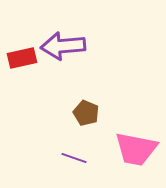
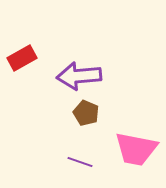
purple arrow: moved 16 px right, 30 px down
red rectangle: rotated 16 degrees counterclockwise
purple line: moved 6 px right, 4 px down
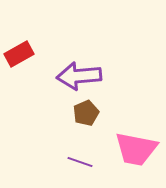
red rectangle: moved 3 px left, 4 px up
brown pentagon: rotated 25 degrees clockwise
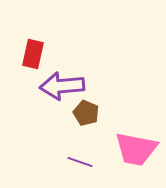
red rectangle: moved 14 px right; rotated 48 degrees counterclockwise
purple arrow: moved 17 px left, 10 px down
brown pentagon: rotated 25 degrees counterclockwise
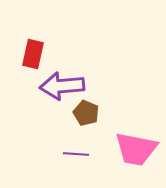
purple line: moved 4 px left, 8 px up; rotated 15 degrees counterclockwise
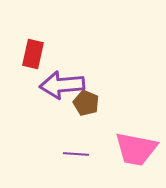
purple arrow: moved 1 px up
brown pentagon: moved 10 px up
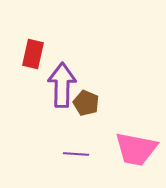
purple arrow: rotated 96 degrees clockwise
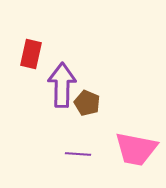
red rectangle: moved 2 px left
brown pentagon: moved 1 px right
purple line: moved 2 px right
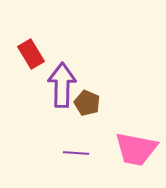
red rectangle: rotated 44 degrees counterclockwise
purple line: moved 2 px left, 1 px up
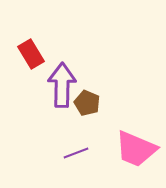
pink trapezoid: rotated 12 degrees clockwise
purple line: rotated 25 degrees counterclockwise
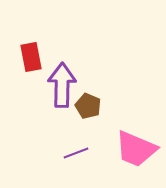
red rectangle: moved 3 px down; rotated 20 degrees clockwise
brown pentagon: moved 1 px right, 3 px down
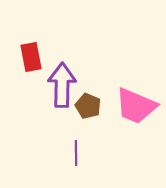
pink trapezoid: moved 43 px up
purple line: rotated 70 degrees counterclockwise
